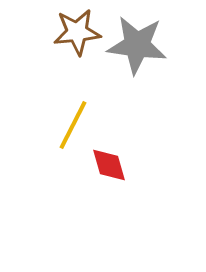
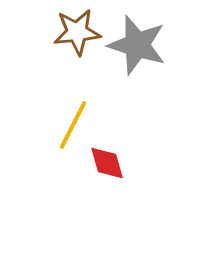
gray star: rotated 10 degrees clockwise
red diamond: moved 2 px left, 2 px up
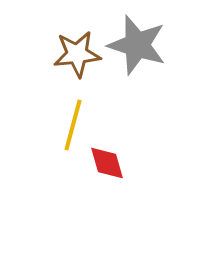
brown star: moved 22 px down
yellow line: rotated 12 degrees counterclockwise
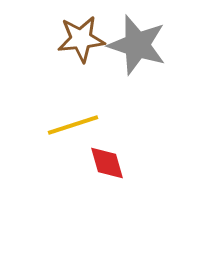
brown star: moved 4 px right, 15 px up
yellow line: rotated 57 degrees clockwise
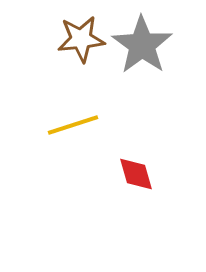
gray star: moved 5 px right; rotated 18 degrees clockwise
red diamond: moved 29 px right, 11 px down
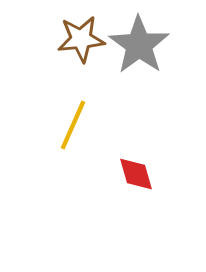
gray star: moved 3 px left
yellow line: rotated 48 degrees counterclockwise
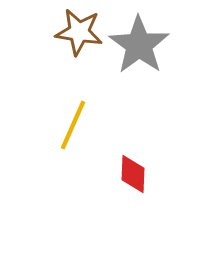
brown star: moved 2 px left, 7 px up; rotated 15 degrees clockwise
red diamond: moved 3 px left; rotated 18 degrees clockwise
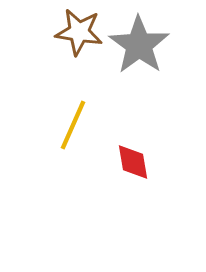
red diamond: moved 12 px up; rotated 12 degrees counterclockwise
